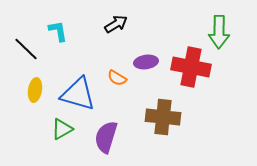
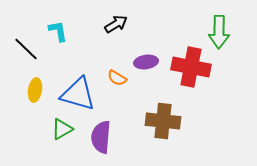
brown cross: moved 4 px down
purple semicircle: moved 5 px left; rotated 12 degrees counterclockwise
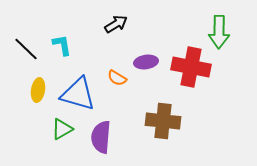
cyan L-shape: moved 4 px right, 14 px down
yellow ellipse: moved 3 px right
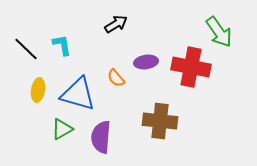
green arrow: rotated 36 degrees counterclockwise
orange semicircle: moved 1 px left; rotated 18 degrees clockwise
brown cross: moved 3 px left
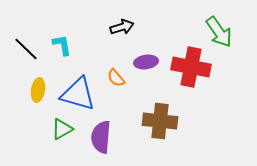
black arrow: moved 6 px right, 3 px down; rotated 15 degrees clockwise
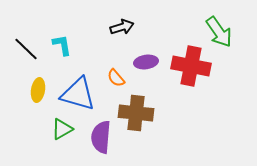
red cross: moved 1 px up
brown cross: moved 24 px left, 8 px up
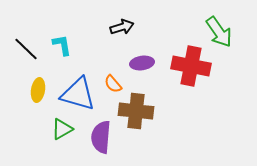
purple ellipse: moved 4 px left, 1 px down
orange semicircle: moved 3 px left, 6 px down
brown cross: moved 2 px up
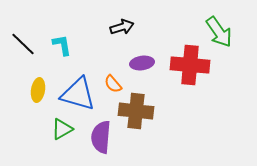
black line: moved 3 px left, 5 px up
red cross: moved 1 px left, 1 px up; rotated 6 degrees counterclockwise
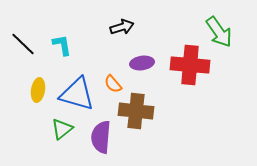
blue triangle: moved 1 px left
green triangle: rotated 10 degrees counterclockwise
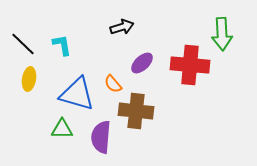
green arrow: moved 3 px right, 2 px down; rotated 32 degrees clockwise
purple ellipse: rotated 35 degrees counterclockwise
yellow ellipse: moved 9 px left, 11 px up
green triangle: rotated 40 degrees clockwise
